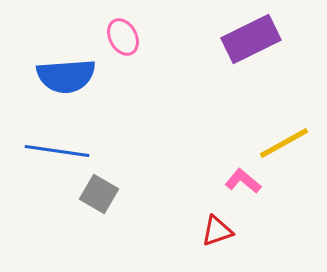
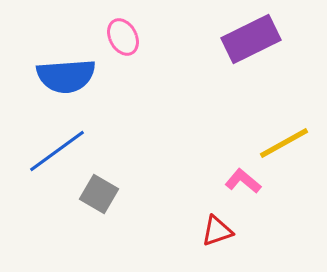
blue line: rotated 44 degrees counterclockwise
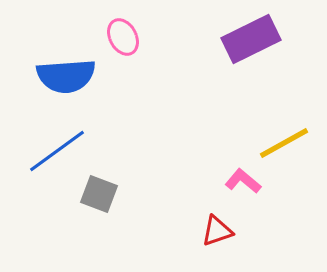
gray square: rotated 9 degrees counterclockwise
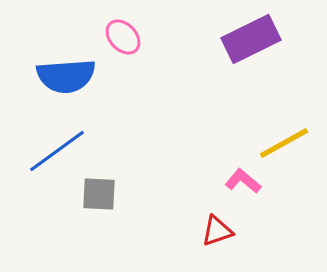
pink ellipse: rotated 15 degrees counterclockwise
gray square: rotated 18 degrees counterclockwise
